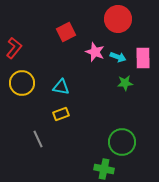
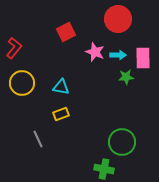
cyan arrow: moved 2 px up; rotated 21 degrees counterclockwise
green star: moved 1 px right, 6 px up
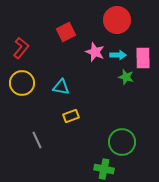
red circle: moved 1 px left, 1 px down
red L-shape: moved 7 px right
green star: rotated 21 degrees clockwise
yellow rectangle: moved 10 px right, 2 px down
gray line: moved 1 px left, 1 px down
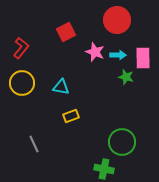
gray line: moved 3 px left, 4 px down
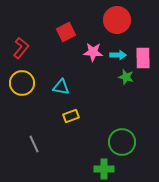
pink star: moved 2 px left; rotated 18 degrees counterclockwise
green cross: rotated 12 degrees counterclockwise
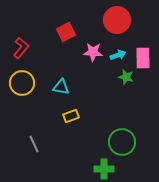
cyan arrow: rotated 21 degrees counterclockwise
